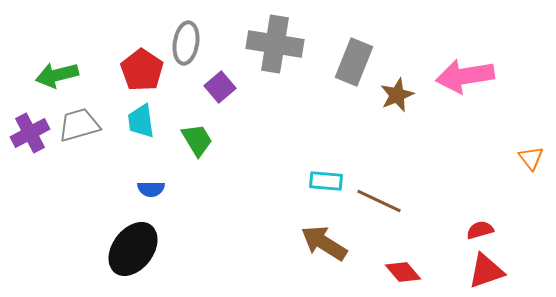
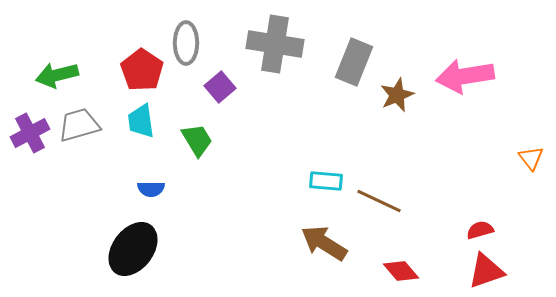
gray ellipse: rotated 9 degrees counterclockwise
red diamond: moved 2 px left, 1 px up
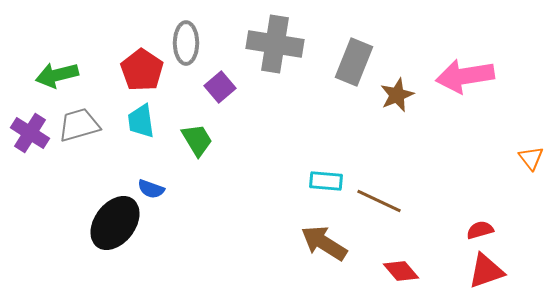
purple cross: rotated 30 degrees counterclockwise
blue semicircle: rotated 20 degrees clockwise
black ellipse: moved 18 px left, 26 px up
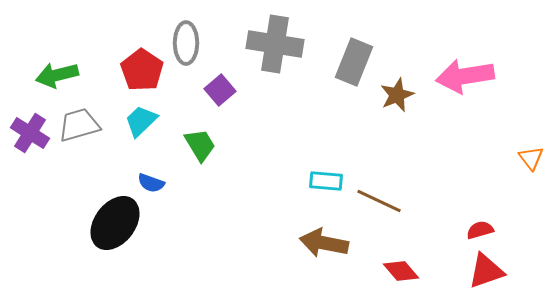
purple square: moved 3 px down
cyan trapezoid: rotated 54 degrees clockwise
green trapezoid: moved 3 px right, 5 px down
blue semicircle: moved 6 px up
brown arrow: rotated 21 degrees counterclockwise
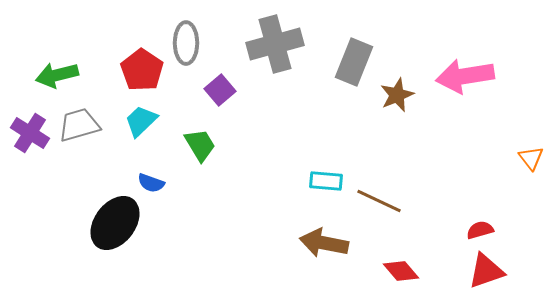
gray cross: rotated 24 degrees counterclockwise
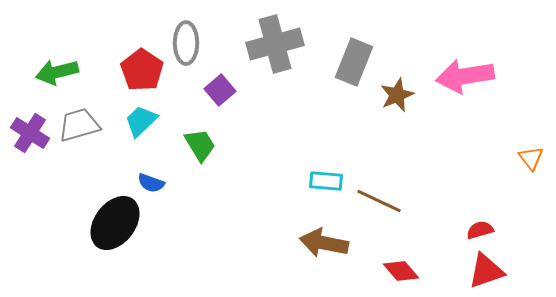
green arrow: moved 3 px up
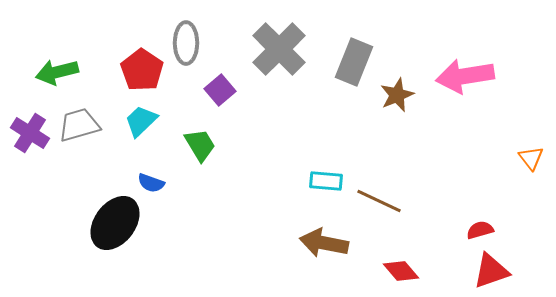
gray cross: moved 4 px right, 5 px down; rotated 30 degrees counterclockwise
red triangle: moved 5 px right
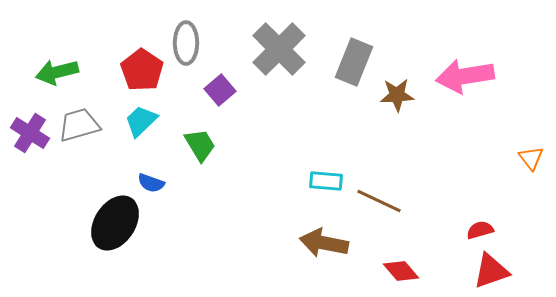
brown star: rotated 20 degrees clockwise
black ellipse: rotated 4 degrees counterclockwise
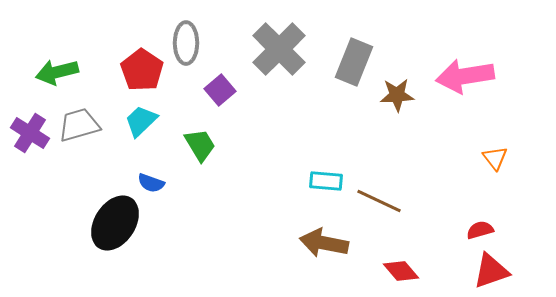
orange triangle: moved 36 px left
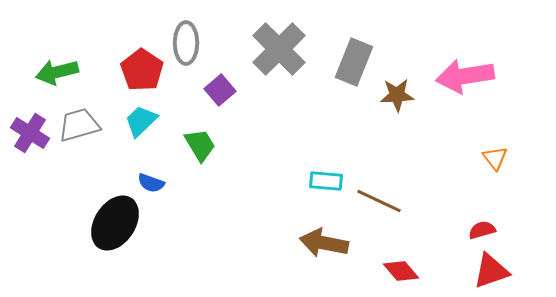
red semicircle: moved 2 px right
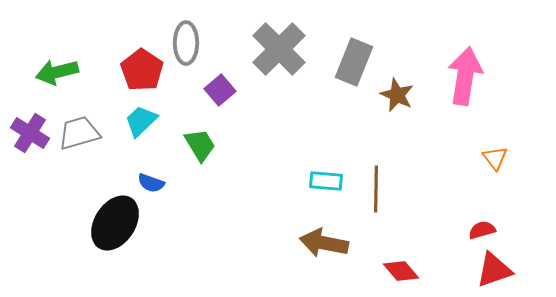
pink arrow: rotated 108 degrees clockwise
brown star: rotated 28 degrees clockwise
gray trapezoid: moved 8 px down
brown line: moved 3 px left, 12 px up; rotated 66 degrees clockwise
red triangle: moved 3 px right, 1 px up
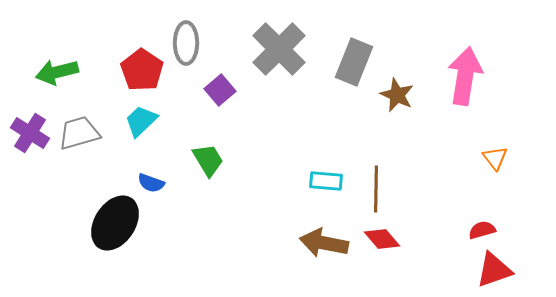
green trapezoid: moved 8 px right, 15 px down
red diamond: moved 19 px left, 32 px up
